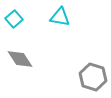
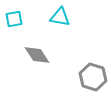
cyan square: rotated 30 degrees clockwise
gray diamond: moved 17 px right, 4 px up
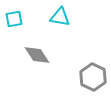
gray hexagon: rotated 8 degrees clockwise
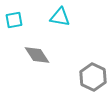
cyan square: moved 1 px down
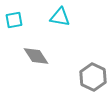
gray diamond: moved 1 px left, 1 px down
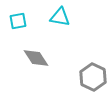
cyan square: moved 4 px right, 1 px down
gray diamond: moved 2 px down
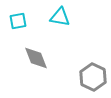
gray diamond: rotated 12 degrees clockwise
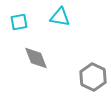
cyan square: moved 1 px right, 1 px down
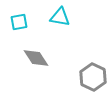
gray diamond: rotated 12 degrees counterclockwise
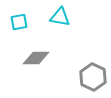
gray diamond: rotated 56 degrees counterclockwise
